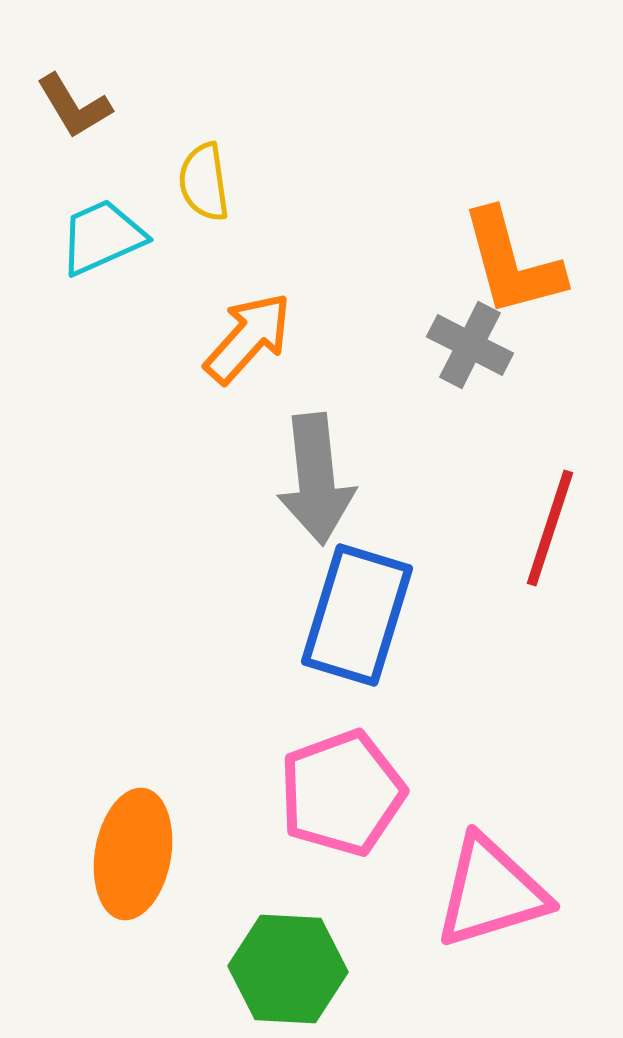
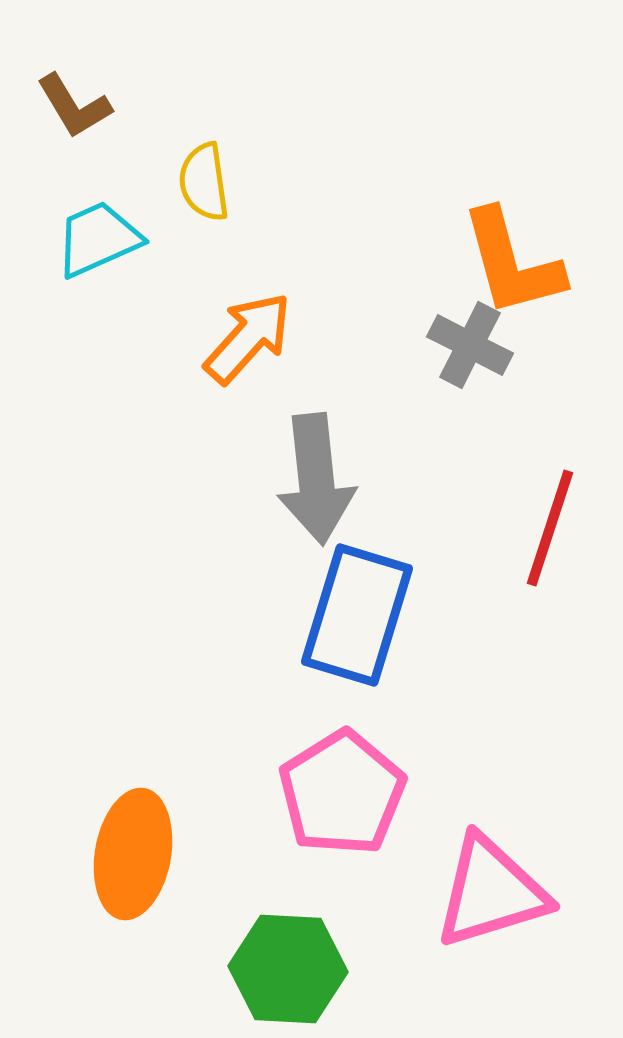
cyan trapezoid: moved 4 px left, 2 px down
pink pentagon: rotated 12 degrees counterclockwise
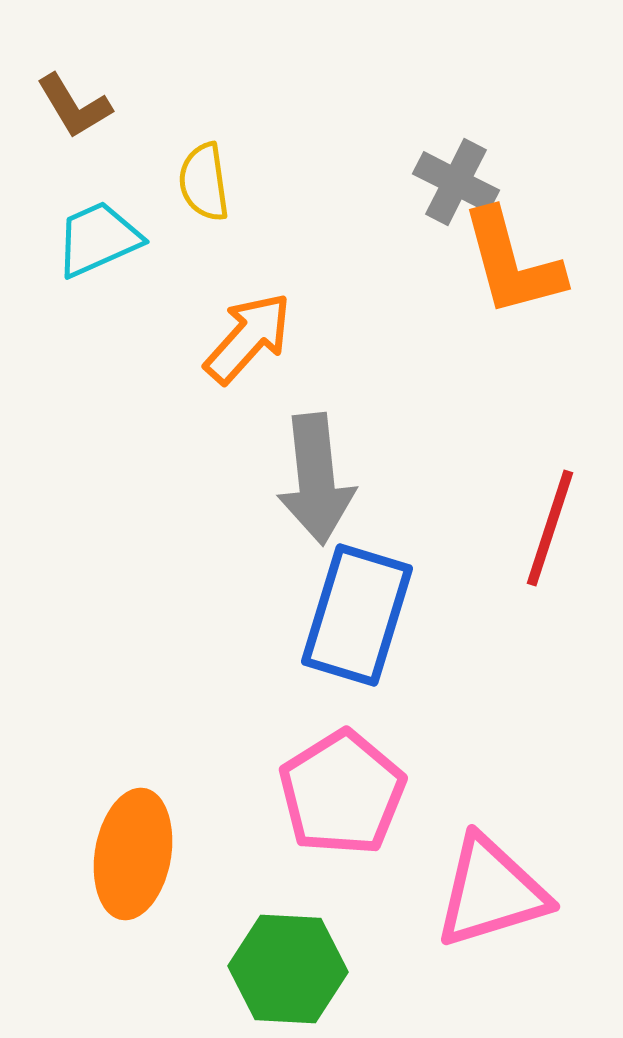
gray cross: moved 14 px left, 163 px up
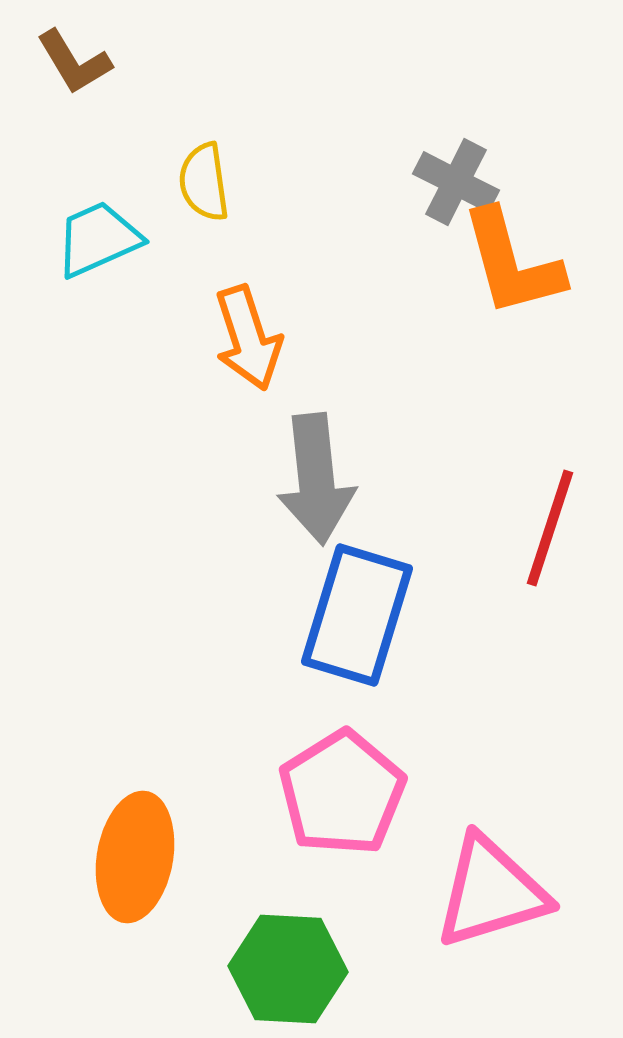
brown L-shape: moved 44 px up
orange arrow: rotated 120 degrees clockwise
orange ellipse: moved 2 px right, 3 px down
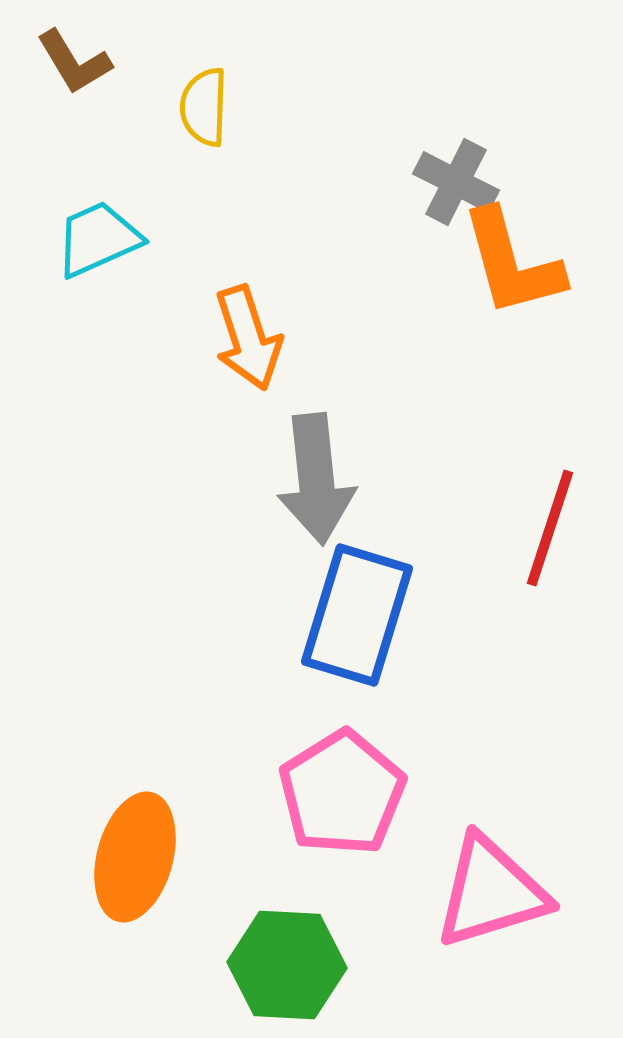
yellow semicircle: moved 75 px up; rotated 10 degrees clockwise
orange ellipse: rotated 5 degrees clockwise
green hexagon: moved 1 px left, 4 px up
